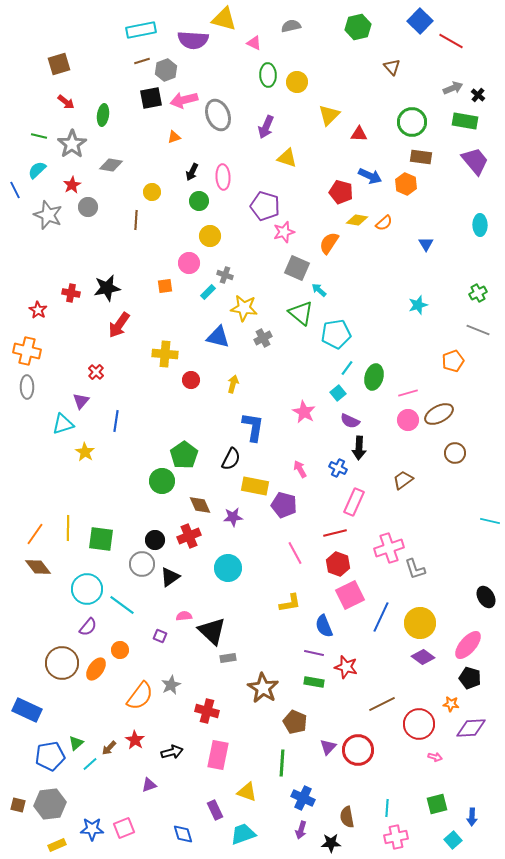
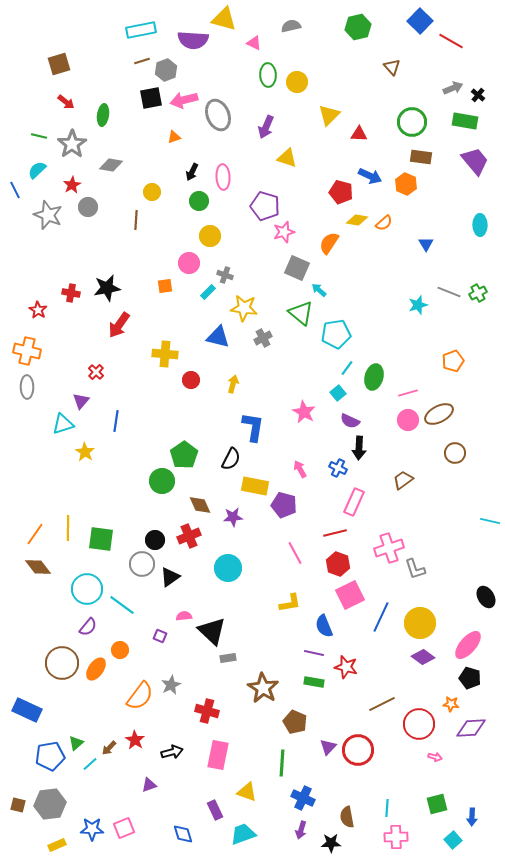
gray line at (478, 330): moved 29 px left, 38 px up
pink cross at (396, 837): rotated 10 degrees clockwise
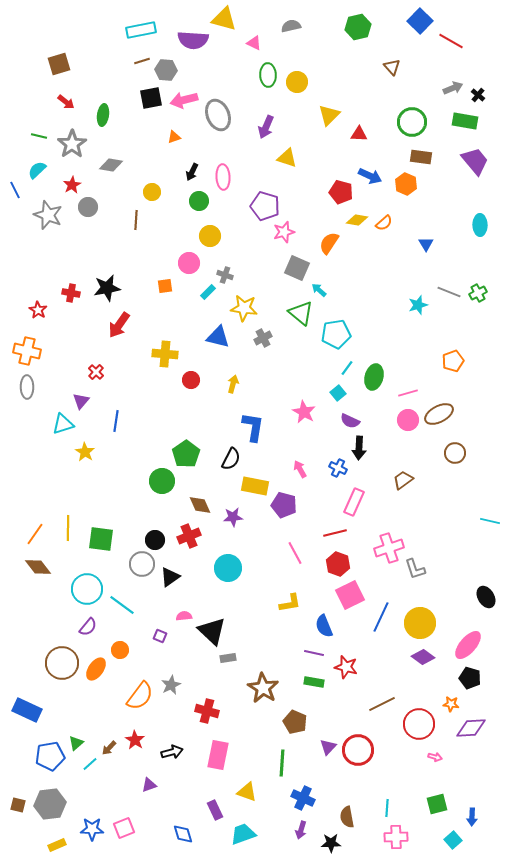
gray hexagon at (166, 70): rotated 25 degrees clockwise
green pentagon at (184, 455): moved 2 px right, 1 px up
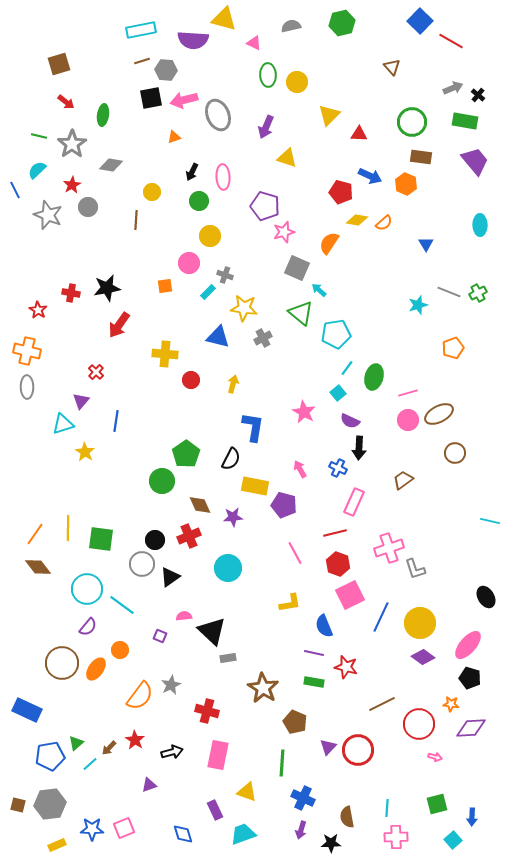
green hexagon at (358, 27): moved 16 px left, 4 px up
orange pentagon at (453, 361): moved 13 px up
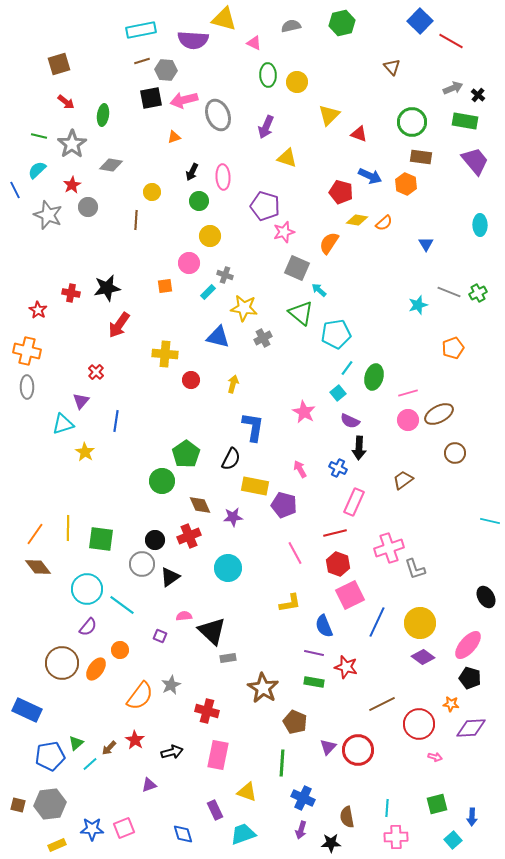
red triangle at (359, 134): rotated 18 degrees clockwise
blue line at (381, 617): moved 4 px left, 5 px down
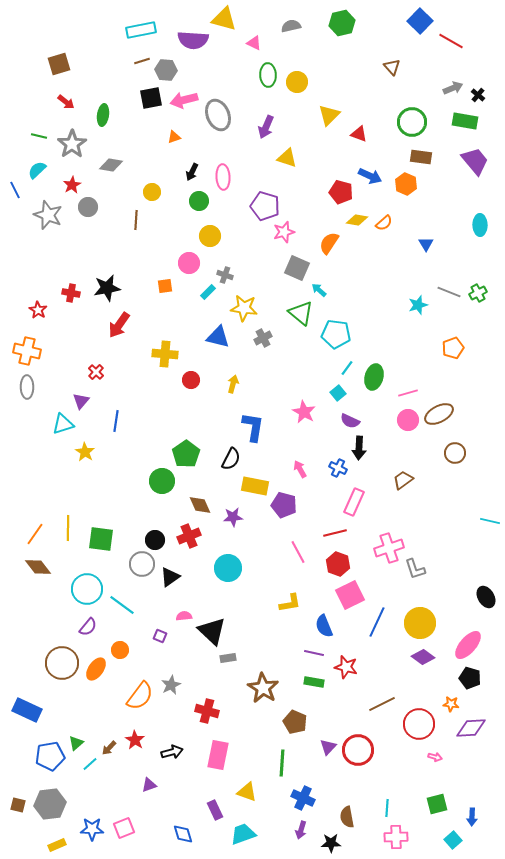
cyan pentagon at (336, 334): rotated 16 degrees clockwise
pink line at (295, 553): moved 3 px right, 1 px up
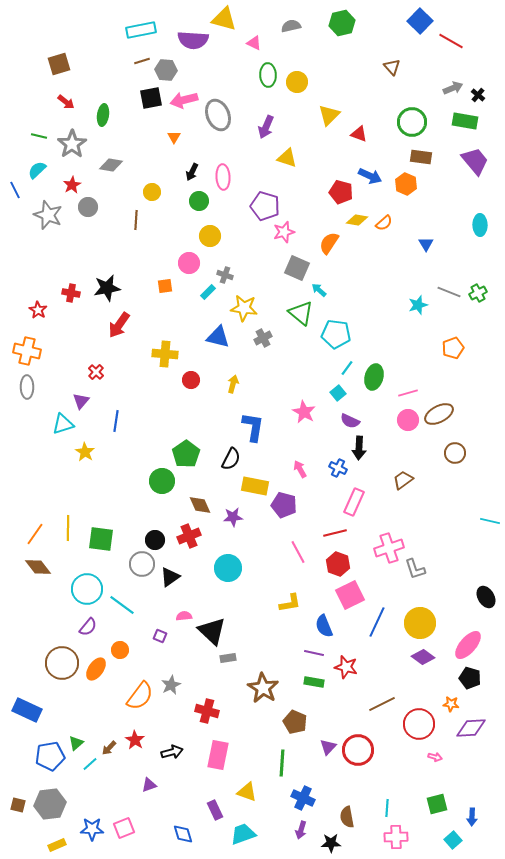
orange triangle at (174, 137): rotated 40 degrees counterclockwise
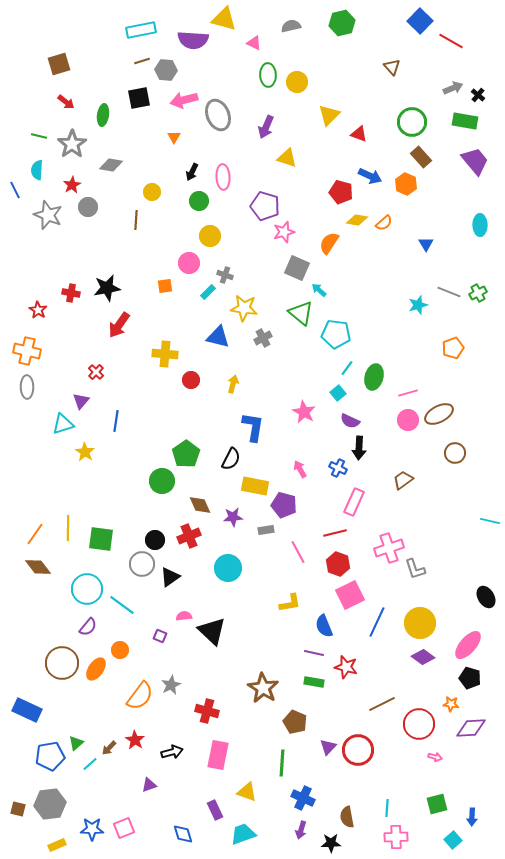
black square at (151, 98): moved 12 px left
brown rectangle at (421, 157): rotated 40 degrees clockwise
cyan semicircle at (37, 170): rotated 42 degrees counterclockwise
gray rectangle at (228, 658): moved 38 px right, 128 px up
brown square at (18, 805): moved 4 px down
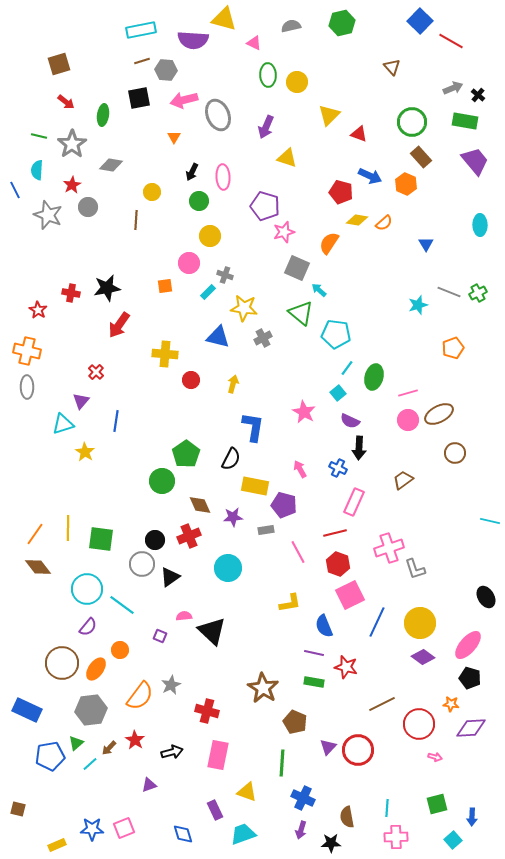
gray hexagon at (50, 804): moved 41 px right, 94 px up
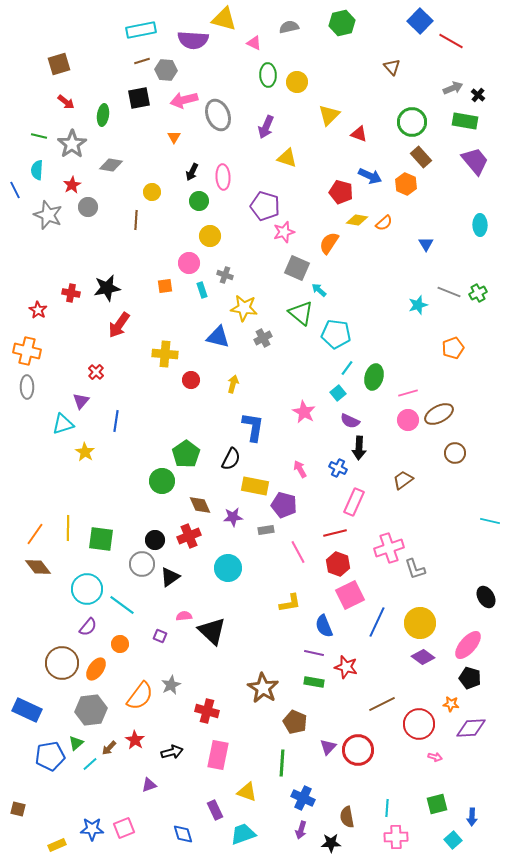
gray semicircle at (291, 26): moved 2 px left, 1 px down
cyan rectangle at (208, 292): moved 6 px left, 2 px up; rotated 63 degrees counterclockwise
orange circle at (120, 650): moved 6 px up
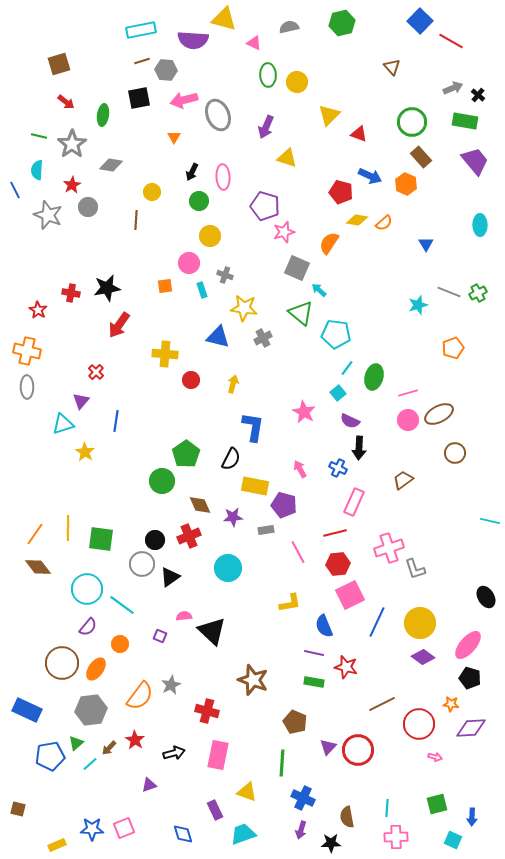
red hexagon at (338, 564): rotated 25 degrees counterclockwise
brown star at (263, 688): moved 10 px left, 8 px up; rotated 12 degrees counterclockwise
black arrow at (172, 752): moved 2 px right, 1 px down
cyan square at (453, 840): rotated 24 degrees counterclockwise
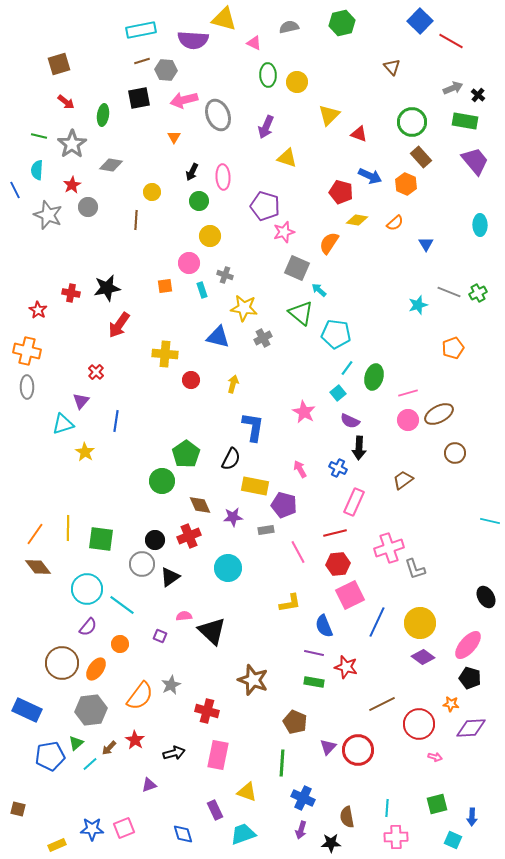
orange semicircle at (384, 223): moved 11 px right
